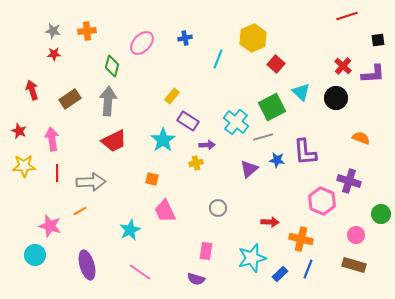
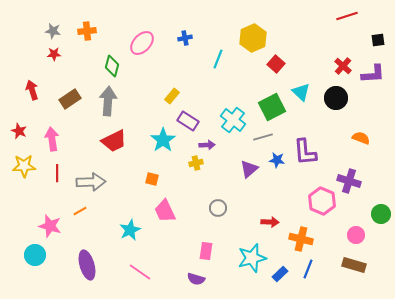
cyan cross at (236, 122): moved 3 px left, 2 px up
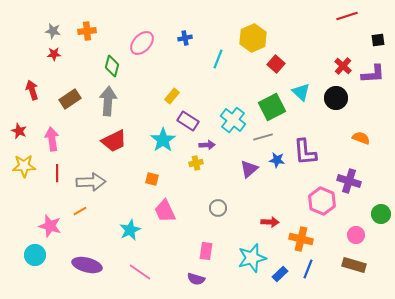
purple ellipse at (87, 265): rotated 60 degrees counterclockwise
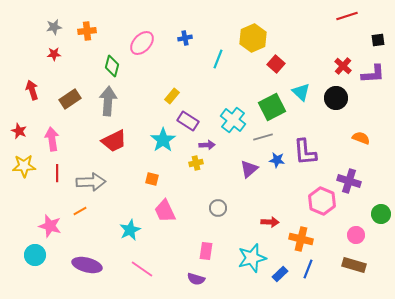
gray star at (53, 31): moved 1 px right, 4 px up; rotated 21 degrees counterclockwise
pink line at (140, 272): moved 2 px right, 3 px up
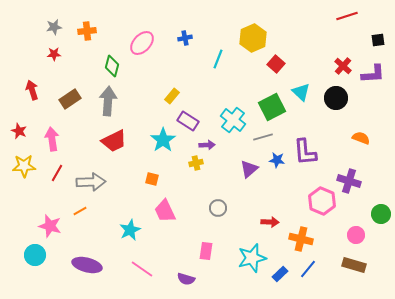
red line at (57, 173): rotated 30 degrees clockwise
blue line at (308, 269): rotated 18 degrees clockwise
purple semicircle at (196, 279): moved 10 px left
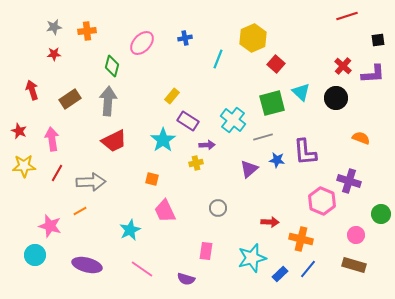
green square at (272, 107): moved 4 px up; rotated 12 degrees clockwise
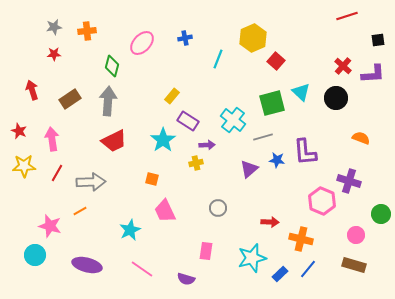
red square at (276, 64): moved 3 px up
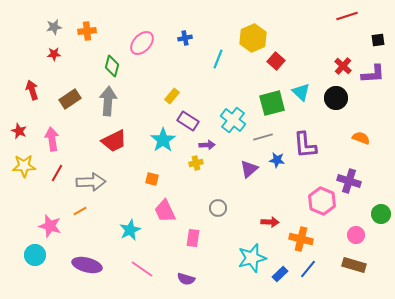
purple L-shape at (305, 152): moved 7 px up
pink rectangle at (206, 251): moved 13 px left, 13 px up
